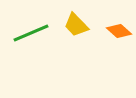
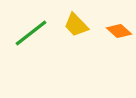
green line: rotated 15 degrees counterclockwise
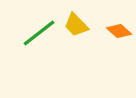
green line: moved 8 px right
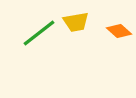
yellow trapezoid: moved 3 px up; rotated 56 degrees counterclockwise
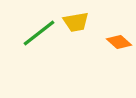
orange diamond: moved 11 px down
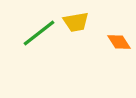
orange diamond: rotated 15 degrees clockwise
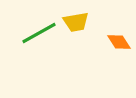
green line: rotated 9 degrees clockwise
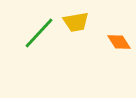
green line: rotated 18 degrees counterclockwise
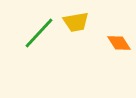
orange diamond: moved 1 px down
